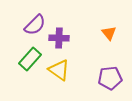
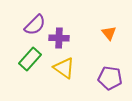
yellow triangle: moved 5 px right, 2 px up
purple pentagon: rotated 15 degrees clockwise
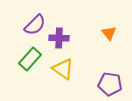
yellow triangle: moved 1 px left, 1 px down
purple pentagon: moved 6 px down
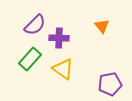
orange triangle: moved 7 px left, 7 px up
purple pentagon: rotated 20 degrees counterclockwise
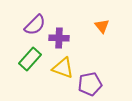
yellow triangle: moved 1 px up; rotated 15 degrees counterclockwise
purple pentagon: moved 20 px left
